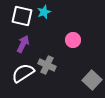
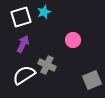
white square: moved 1 px left, 1 px down; rotated 30 degrees counterclockwise
white semicircle: moved 1 px right, 2 px down
gray square: rotated 24 degrees clockwise
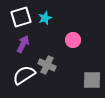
cyan star: moved 1 px right, 6 px down
gray square: rotated 24 degrees clockwise
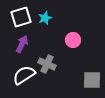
purple arrow: moved 1 px left
gray cross: moved 1 px up
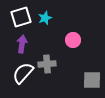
purple arrow: rotated 18 degrees counterclockwise
gray cross: rotated 30 degrees counterclockwise
white semicircle: moved 1 px left, 2 px up; rotated 15 degrees counterclockwise
